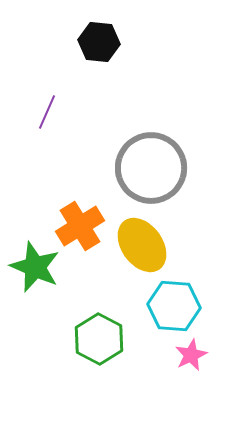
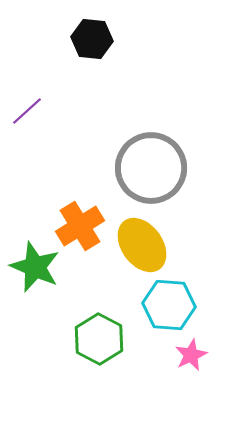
black hexagon: moved 7 px left, 3 px up
purple line: moved 20 px left, 1 px up; rotated 24 degrees clockwise
cyan hexagon: moved 5 px left, 1 px up
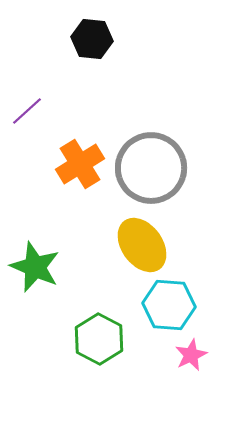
orange cross: moved 62 px up
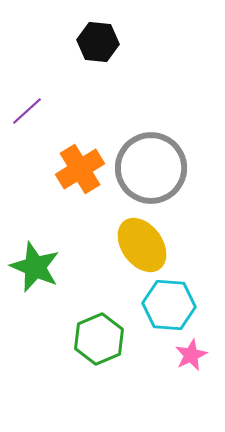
black hexagon: moved 6 px right, 3 px down
orange cross: moved 5 px down
green hexagon: rotated 9 degrees clockwise
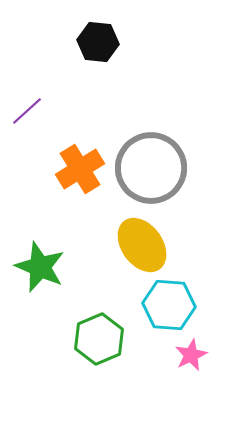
green star: moved 5 px right
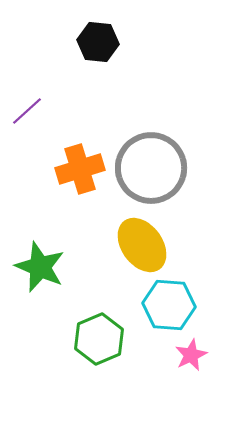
orange cross: rotated 15 degrees clockwise
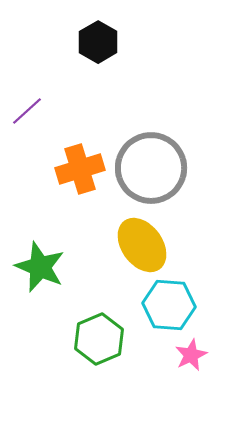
black hexagon: rotated 24 degrees clockwise
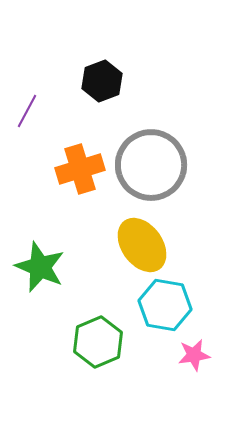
black hexagon: moved 4 px right, 39 px down; rotated 9 degrees clockwise
purple line: rotated 20 degrees counterclockwise
gray circle: moved 3 px up
cyan hexagon: moved 4 px left; rotated 6 degrees clockwise
green hexagon: moved 1 px left, 3 px down
pink star: moved 3 px right; rotated 16 degrees clockwise
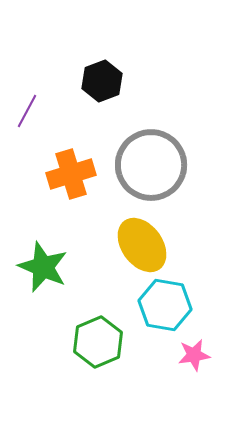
orange cross: moved 9 px left, 5 px down
green star: moved 3 px right
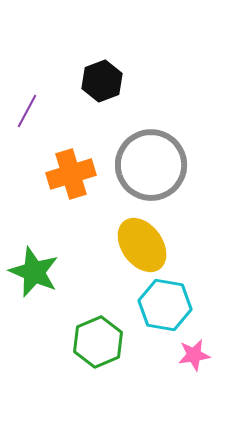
green star: moved 9 px left, 5 px down
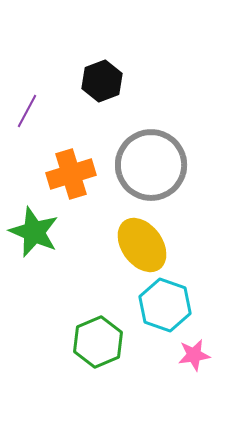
green star: moved 40 px up
cyan hexagon: rotated 9 degrees clockwise
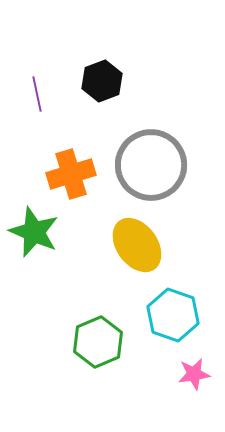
purple line: moved 10 px right, 17 px up; rotated 40 degrees counterclockwise
yellow ellipse: moved 5 px left
cyan hexagon: moved 8 px right, 10 px down
pink star: moved 19 px down
